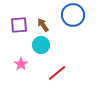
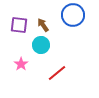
purple square: rotated 12 degrees clockwise
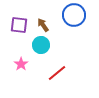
blue circle: moved 1 px right
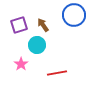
purple square: rotated 24 degrees counterclockwise
cyan circle: moved 4 px left
red line: rotated 30 degrees clockwise
